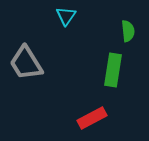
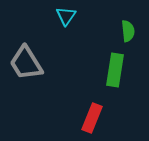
green rectangle: moved 2 px right
red rectangle: rotated 40 degrees counterclockwise
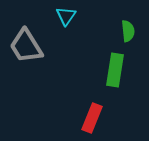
gray trapezoid: moved 17 px up
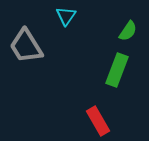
green semicircle: rotated 40 degrees clockwise
green rectangle: moved 2 px right; rotated 12 degrees clockwise
red rectangle: moved 6 px right, 3 px down; rotated 52 degrees counterclockwise
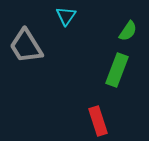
red rectangle: rotated 12 degrees clockwise
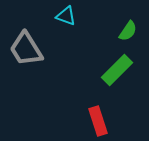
cyan triangle: rotated 45 degrees counterclockwise
gray trapezoid: moved 3 px down
green rectangle: rotated 24 degrees clockwise
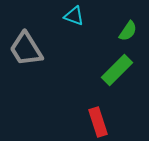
cyan triangle: moved 8 px right
red rectangle: moved 1 px down
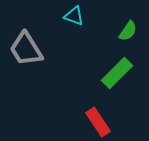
green rectangle: moved 3 px down
red rectangle: rotated 16 degrees counterclockwise
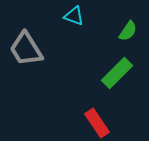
red rectangle: moved 1 px left, 1 px down
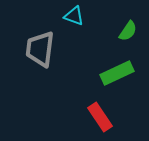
gray trapezoid: moved 14 px right; rotated 39 degrees clockwise
green rectangle: rotated 20 degrees clockwise
red rectangle: moved 3 px right, 6 px up
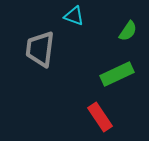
green rectangle: moved 1 px down
